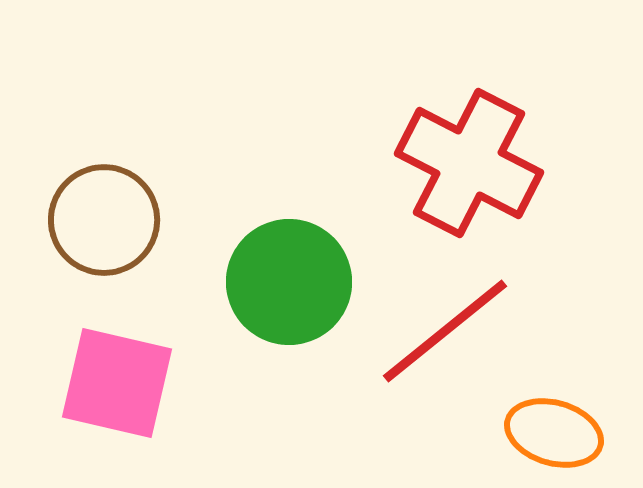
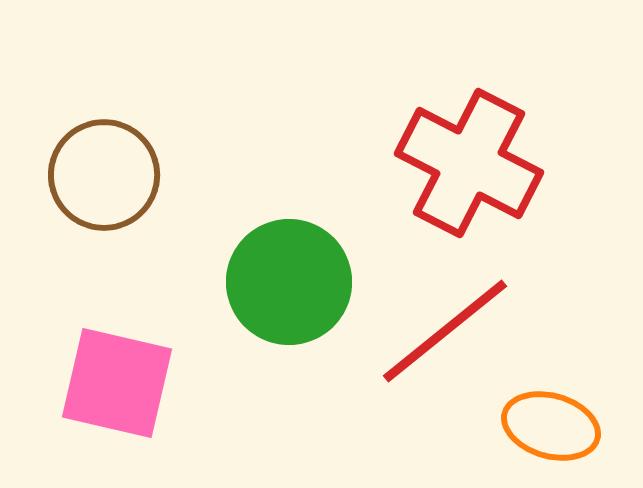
brown circle: moved 45 px up
orange ellipse: moved 3 px left, 7 px up
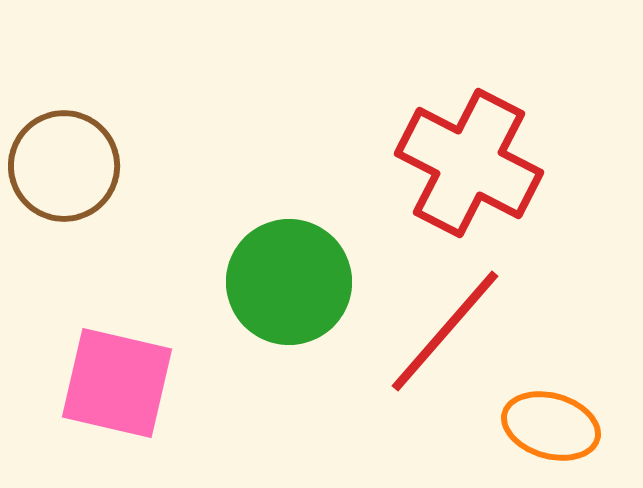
brown circle: moved 40 px left, 9 px up
red line: rotated 10 degrees counterclockwise
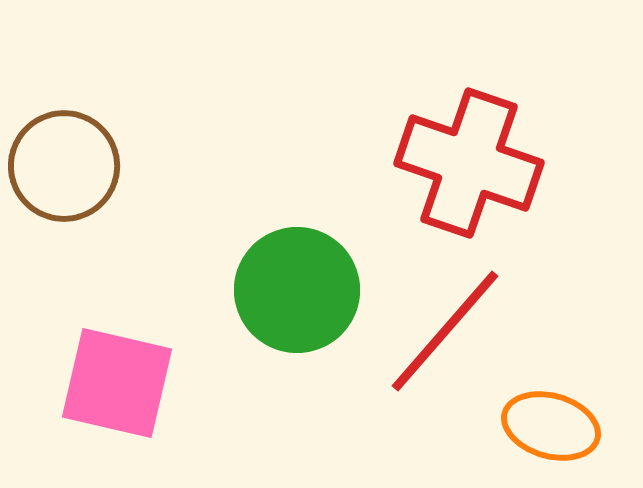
red cross: rotated 8 degrees counterclockwise
green circle: moved 8 px right, 8 px down
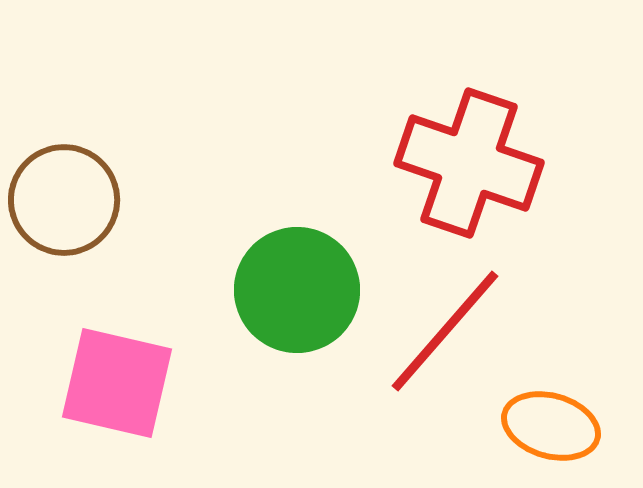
brown circle: moved 34 px down
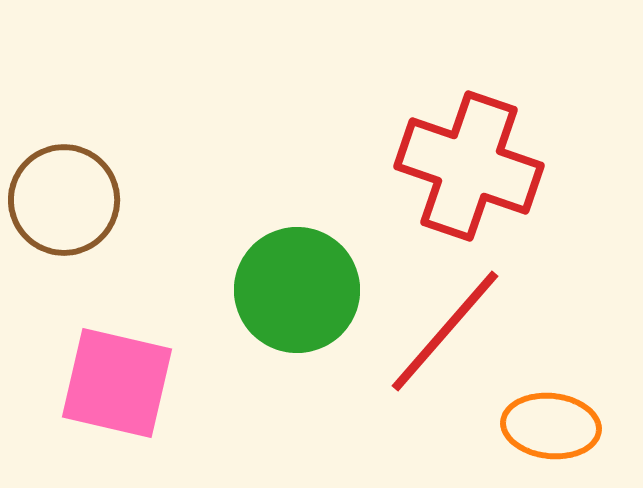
red cross: moved 3 px down
orange ellipse: rotated 10 degrees counterclockwise
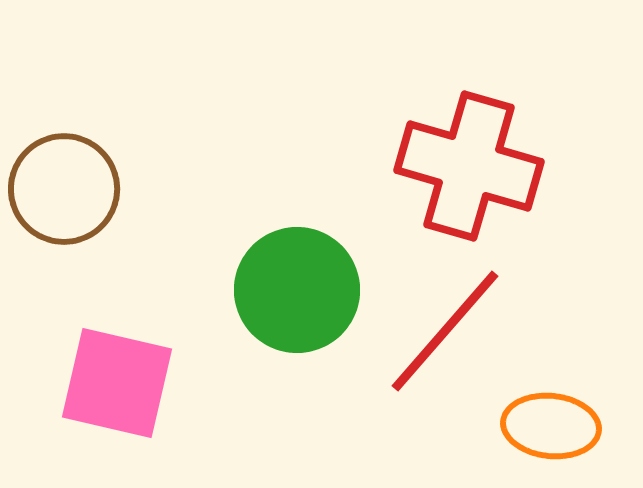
red cross: rotated 3 degrees counterclockwise
brown circle: moved 11 px up
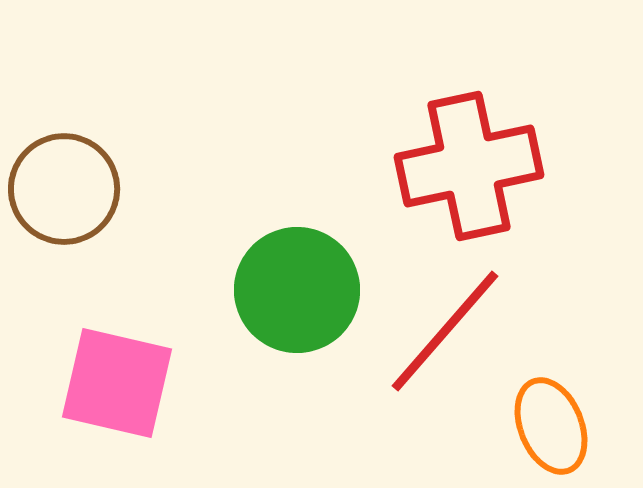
red cross: rotated 28 degrees counterclockwise
orange ellipse: rotated 62 degrees clockwise
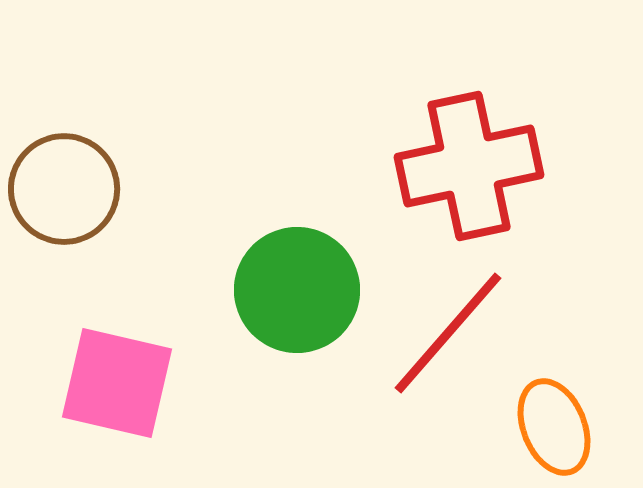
red line: moved 3 px right, 2 px down
orange ellipse: moved 3 px right, 1 px down
